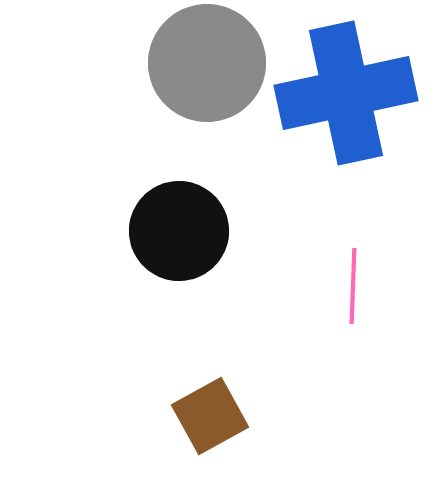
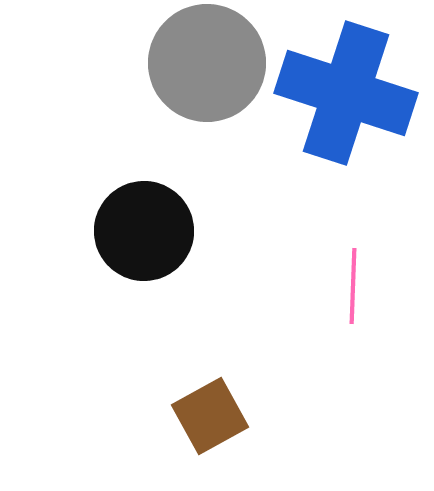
blue cross: rotated 30 degrees clockwise
black circle: moved 35 px left
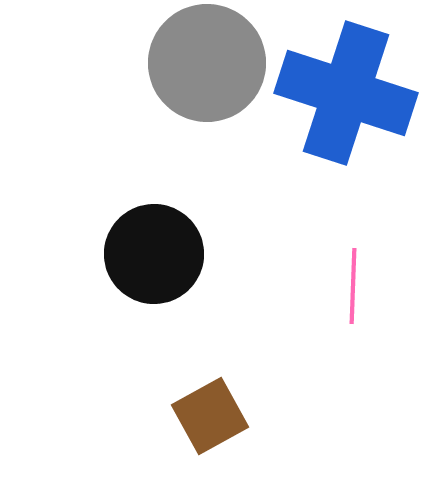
black circle: moved 10 px right, 23 px down
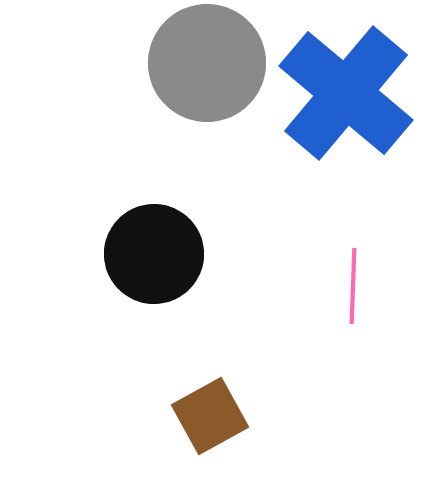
blue cross: rotated 22 degrees clockwise
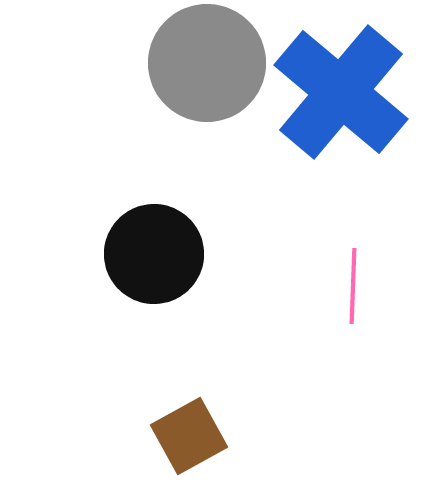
blue cross: moved 5 px left, 1 px up
brown square: moved 21 px left, 20 px down
